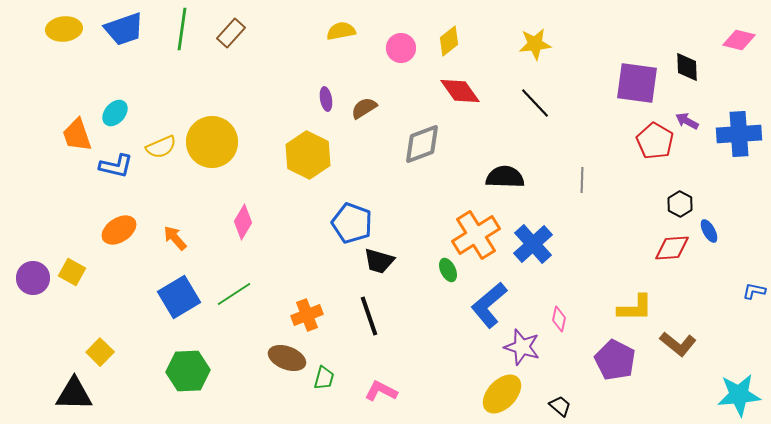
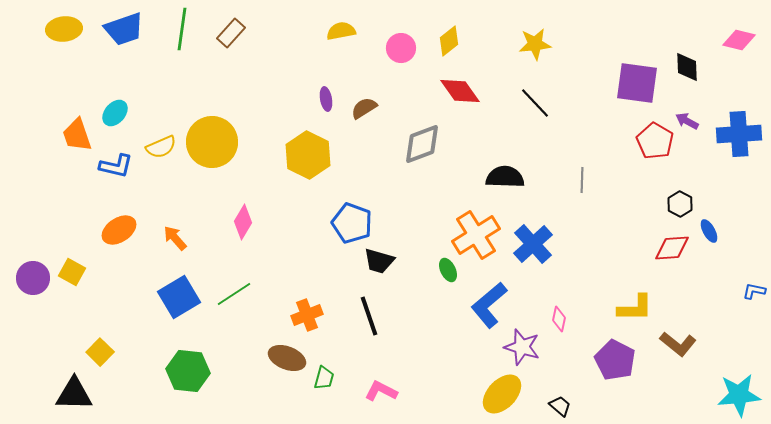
green hexagon at (188, 371): rotated 9 degrees clockwise
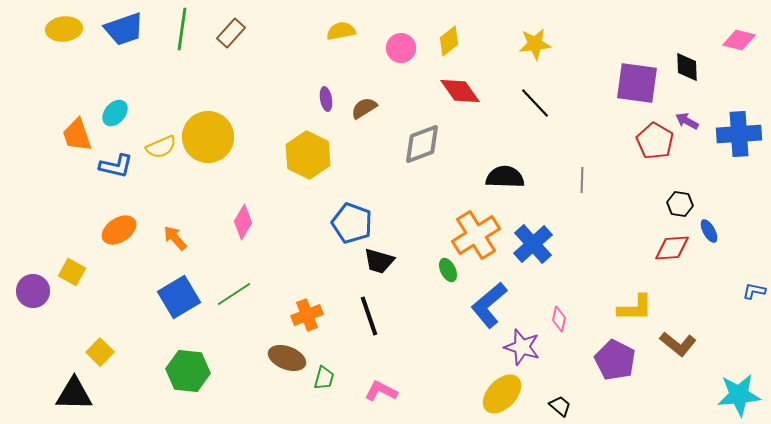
yellow circle at (212, 142): moved 4 px left, 5 px up
black hexagon at (680, 204): rotated 20 degrees counterclockwise
purple circle at (33, 278): moved 13 px down
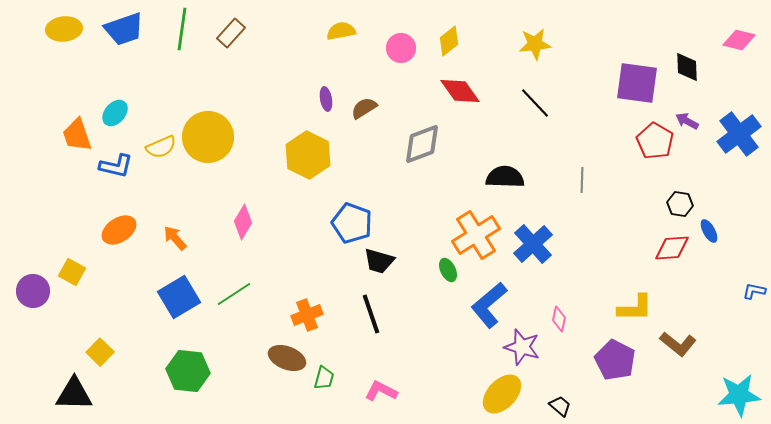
blue cross at (739, 134): rotated 33 degrees counterclockwise
black line at (369, 316): moved 2 px right, 2 px up
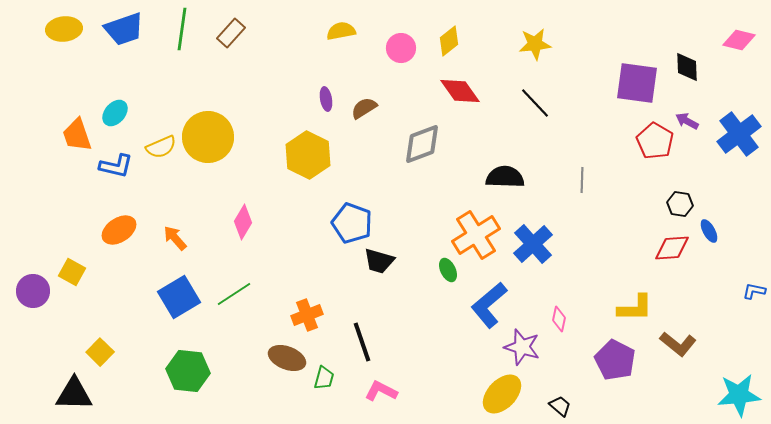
black line at (371, 314): moved 9 px left, 28 px down
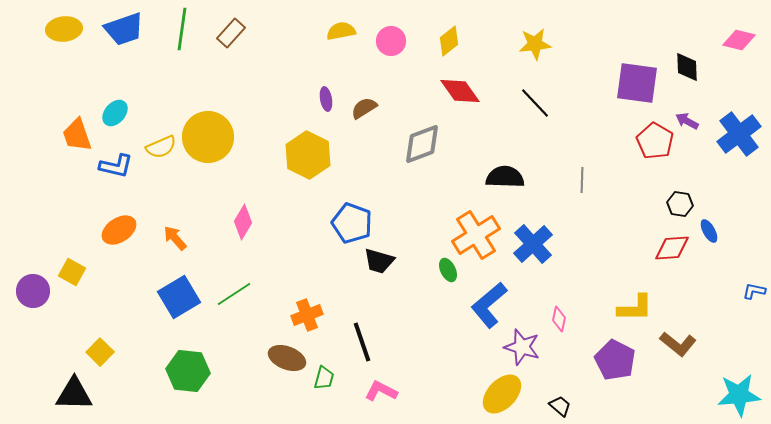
pink circle at (401, 48): moved 10 px left, 7 px up
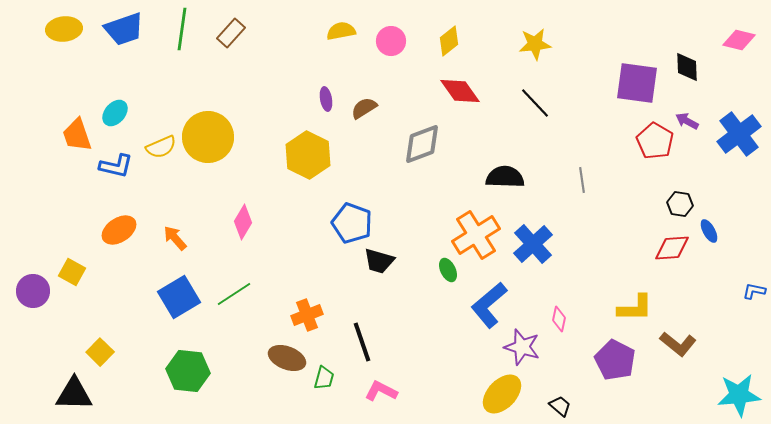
gray line at (582, 180): rotated 10 degrees counterclockwise
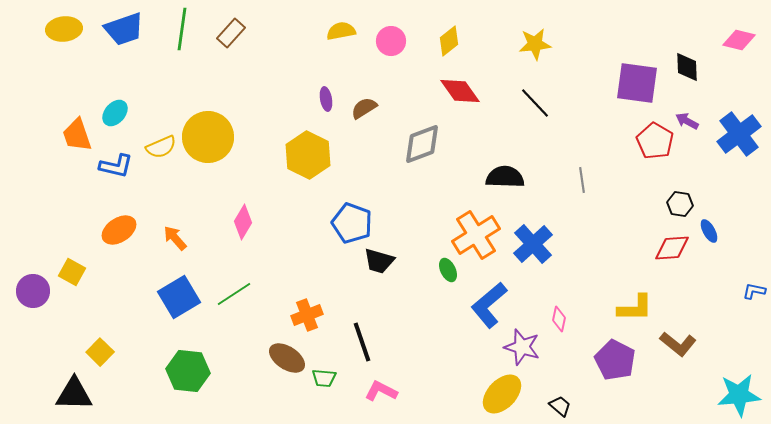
brown ellipse at (287, 358): rotated 12 degrees clockwise
green trapezoid at (324, 378): rotated 80 degrees clockwise
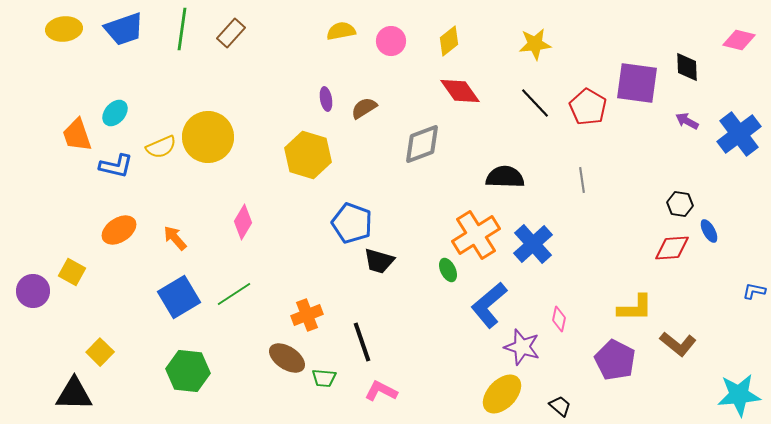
red pentagon at (655, 141): moved 67 px left, 34 px up
yellow hexagon at (308, 155): rotated 9 degrees counterclockwise
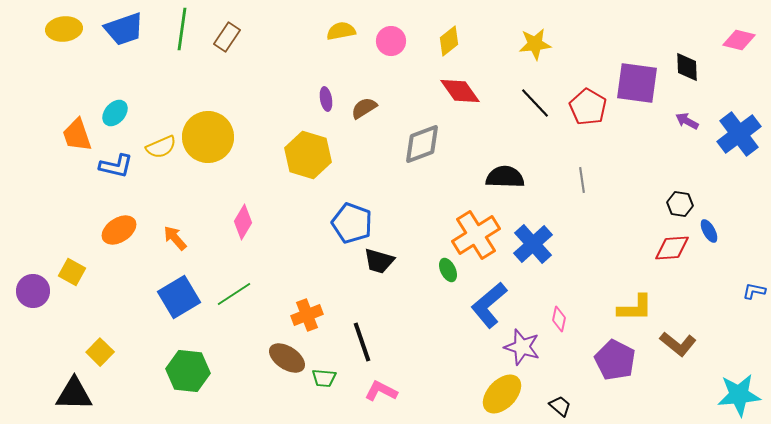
brown rectangle at (231, 33): moved 4 px left, 4 px down; rotated 8 degrees counterclockwise
